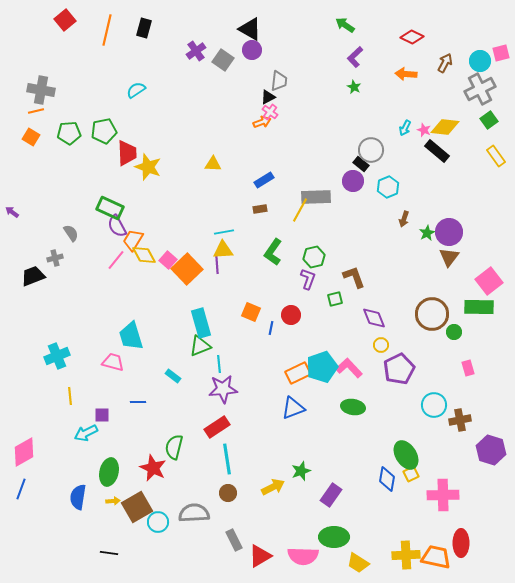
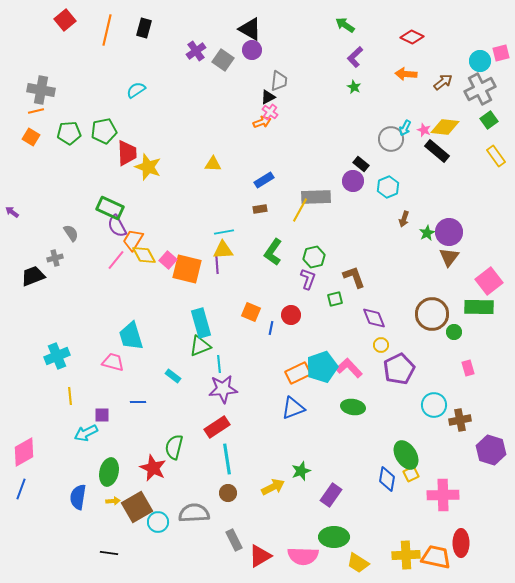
brown arrow at (445, 63): moved 2 px left, 19 px down; rotated 24 degrees clockwise
gray circle at (371, 150): moved 20 px right, 11 px up
orange square at (187, 269): rotated 32 degrees counterclockwise
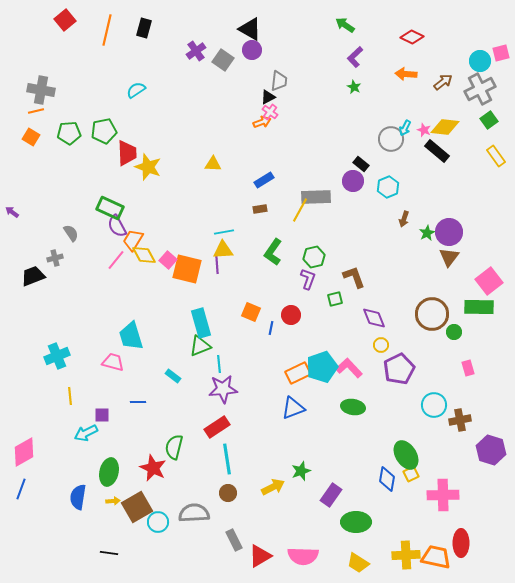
green ellipse at (334, 537): moved 22 px right, 15 px up
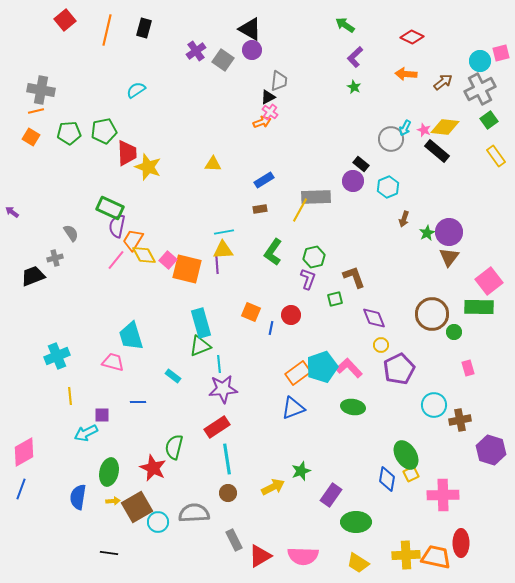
purple semicircle at (117, 226): rotated 40 degrees clockwise
orange rectangle at (298, 373): rotated 10 degrees counterclockwise
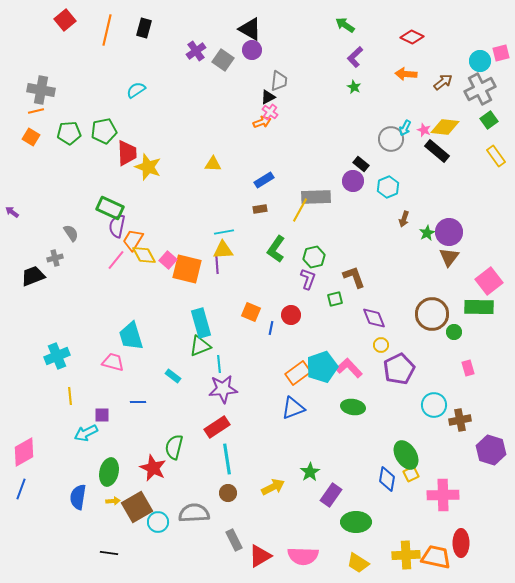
green L-shape at (273, 252): moved 3 px right, 3 px up
green star at (301, 471): moved 9 px right, 1 px down; rotated 12 degrees counterclockwise
